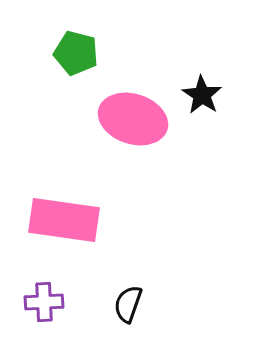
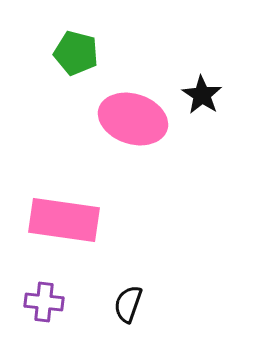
purple cross: rotated 9 degrees clockwise
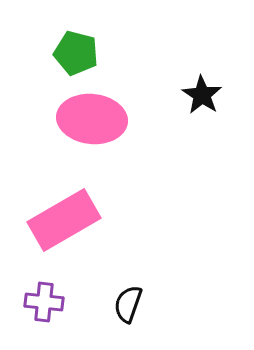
pink ellipse: moved 41 px left; rotated 12 degrees counterclockwise
pink rectangle: rotated 38 degrees counterclockwise
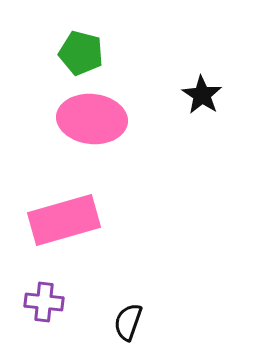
green pentagon: moved 5 px right
pink rectangle: rotated 14 degrees clockwise
black semicircle: moved 18 px down
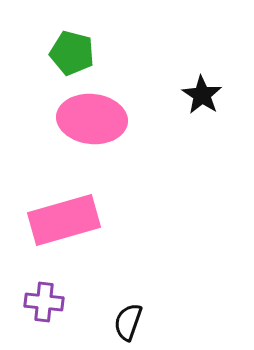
green pentagon: moved 9 px left
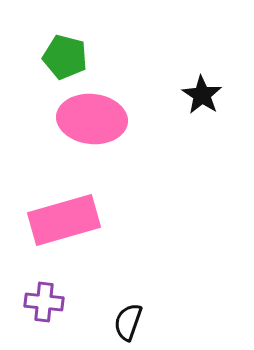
green pentagon: moved 7 px left, 4 px down
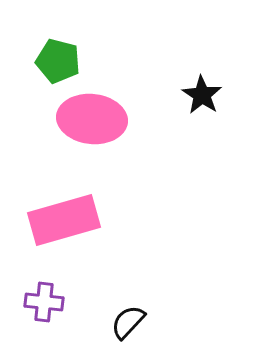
green pentagon: moved 7 px left, 4 px down
black semicircle: rotated 24 degrees clockwise
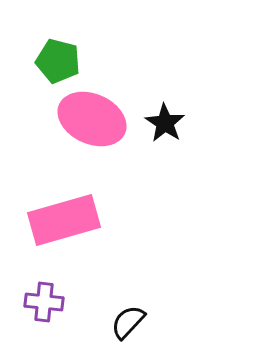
black star: moved 37 px left, 28 px down
pink ellipse: rotated 18 degrees clockwise
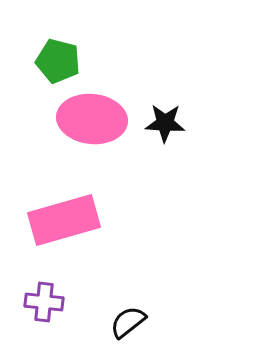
pink ellipse: rotated 18 degrees counterclockwise
black star: rotated 30 degrees counterclockwise
black semicircle: rotated 9 degrees clockwise
